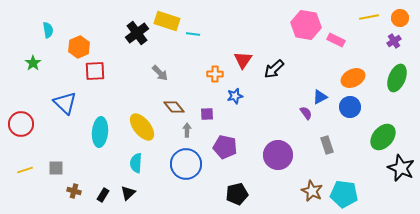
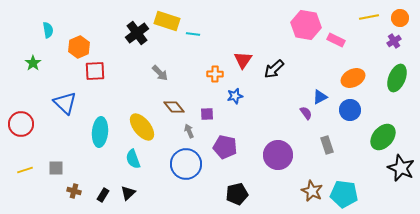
blue circle at (350, 107): moved 3 px down
gray arrow at (187, 130): moved 2 px right, 1 px down; rotated 24 degrees counterclockwise
cyan semicircle at (136, 163): moved 3 px left, 4 px up; rotated 24 degrees counterclockwise
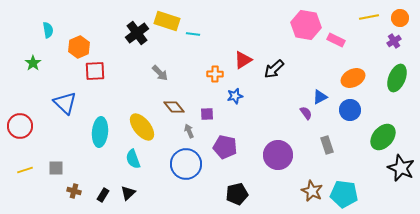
red triangle at (243, 60): rotated 24 degrees clockwise
red circle at (21, 124): moved 1 px left, 2 px down
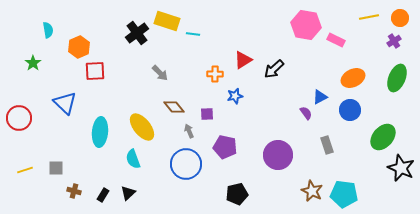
red circle at (20, 126): moved 1 px left, 8 px up
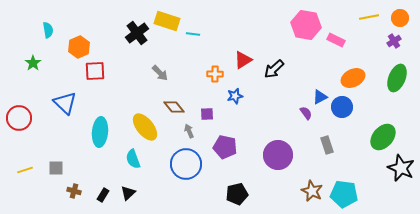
blue circle at (350, 110): moved 8 px left, 3 px up
yellow ellipse at (142, 127): moved 3 px right
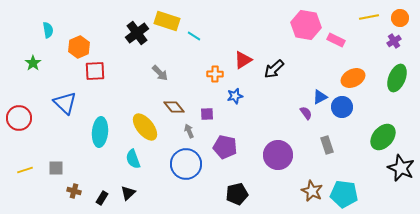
cyan line at (193, 34): moved 1 px right, 2 px down; rotated 24 degrees clockwise
black rectangle at (103, 195): moved 1 px left, 3 px down
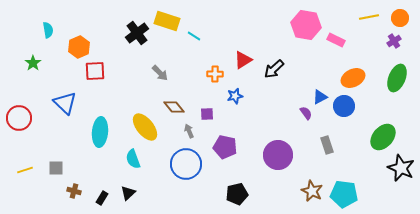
blue circle at (342, 107): moved 2 px right, 1 px up
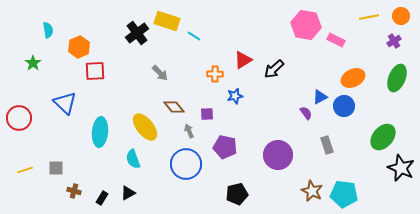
orange circle at (400, 18): moved 1 px right, 2 px up
black triangle at (128, 193): rotated 14 degrees clockwise
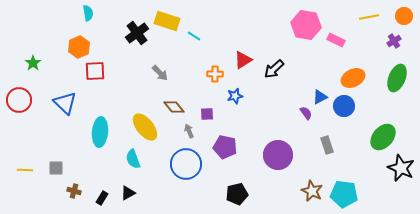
orange circle at (401, 16): moved 3 px right
cyan semicircle at (48, 30): moved 40 px right, 17 px up
red circle at (19, 118): moved 18 px up
yellow line at (25, 170): rotated 21 degrees clockwise
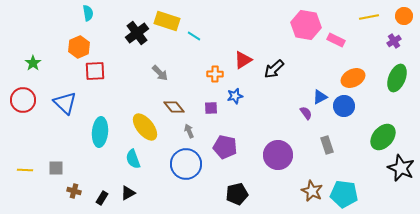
red circle at (19, 100): moved 4 px right
purple square at (207, 114): moved 4 px right, 6 px up
